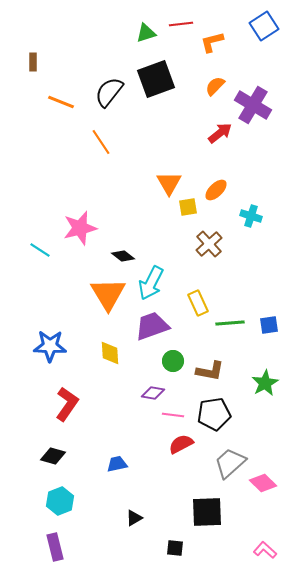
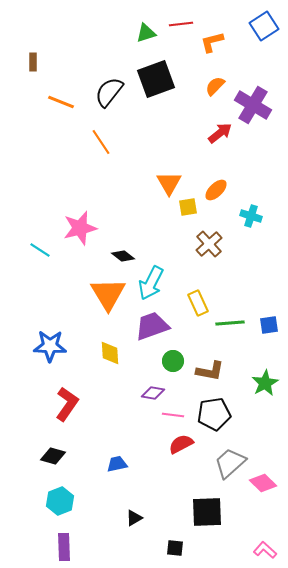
purple rectangle at (55, 547): moved 9 px right; rotated 12 degrees clockwise
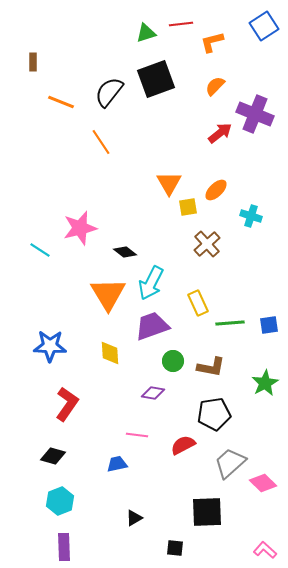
purple cross at (253, 105): moved 2 px right, 9 px down; rotated 9 degrees counterclockwise
brown cross at (209, 244): moved 2 px left
black diamond at (123, 256): moved 2 px right, 4 px up
brown L-shape at (210, 371): moved 1 px right, 4 px up
pink line at (173, 415): moved 36 px left, 20 px down
red semicircle at (181, 444): moved 2 px right, 1 px down
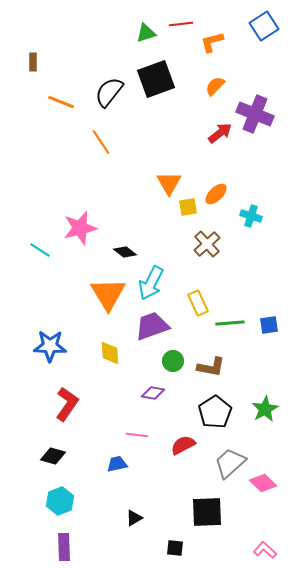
orange ellipse at (216, 190): moved 4 px down
green star at (265, 383): moved 26 px down
black pentagon at (214, 414): moved 1 px right, 2 px up; rotated 24 degrees counterclockwise
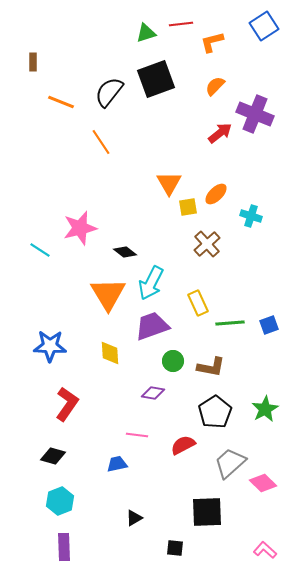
blue square at (269, 325): rotated 12 degrees counterclockwise
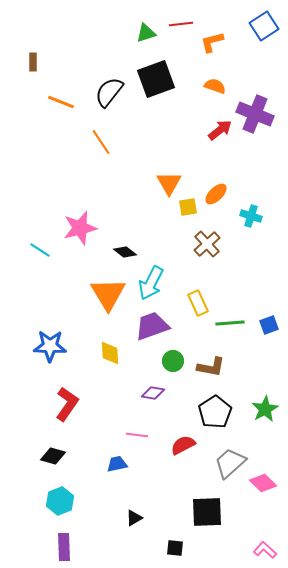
orange semicircle at (215, 86): rotated 65 degrees clockwise
red arrow at (220, 133): moved 3 px up
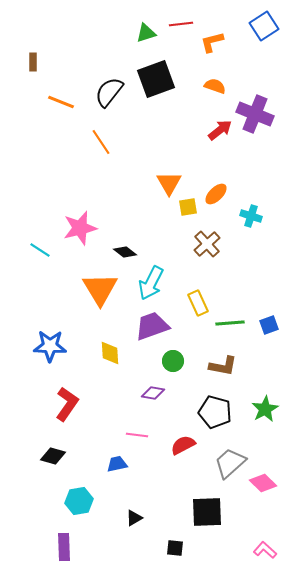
orange triangle at (108, 294): moved 8 px left, 5 px up
brown L-shape at (211, 367): moved 12 px right, 1 px up
black pentagon at (215, 412): rotated 24 degrees counterclockwise
cyan hexagon at (60, 501): moved 19 px right; rotated 12 degrees clockwise
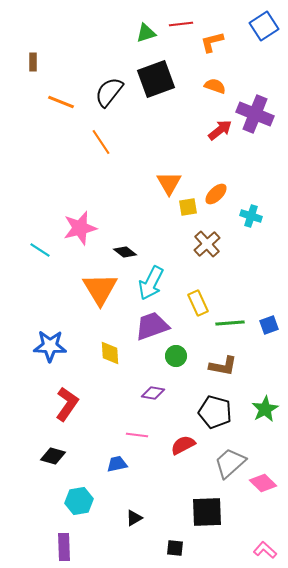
green circle at (173, 361): moved 3 px right, 5 px up
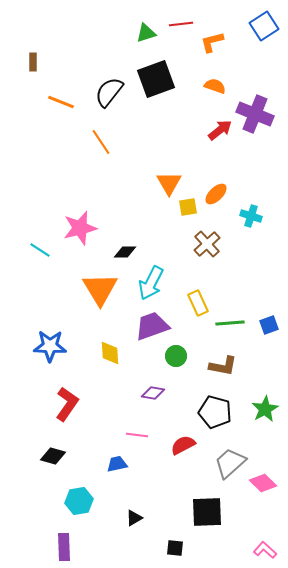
black diamond at (125, 252): rotated 40 degrees counterclockwise
